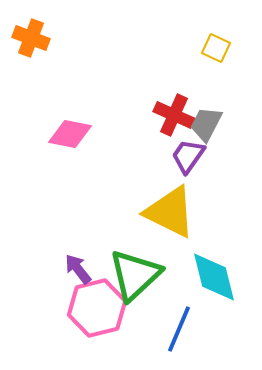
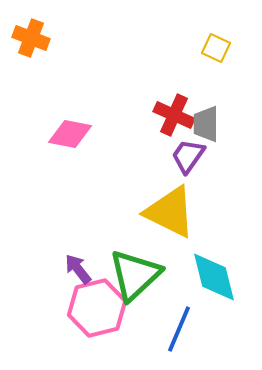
gray trapezoid: rotated 27 degrees counterclockwise
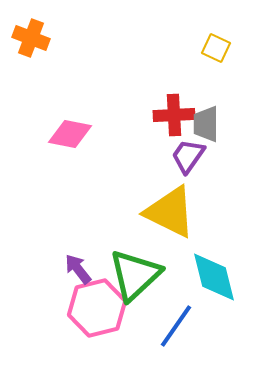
red cross: rotated 27 degrees counterclockwise
blue line: moved 3 px left, 3 px up; rotated 12 degrees clockwise
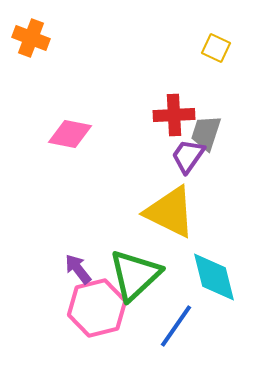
gray trapezoid: moved 9 px down; rotated 18 degrees clockwise
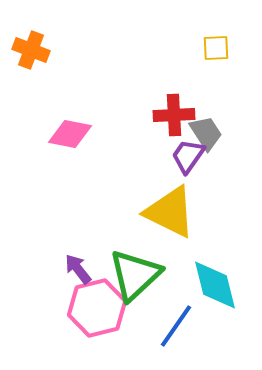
orange cross: moved 12 px down
yellow square: rotated 28 degrees counterclockwise
gray trapezoid: rotated 129 degrees clockwise
cyan diamond: moved 1 px right, 8 px down
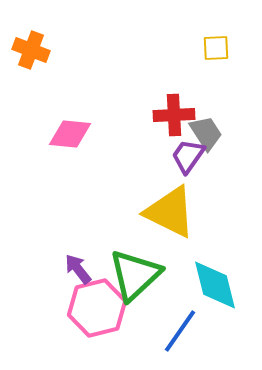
pink diamond: rotated 6 degrees counterclockwise
blue line: moved 4 px right, 5 px down
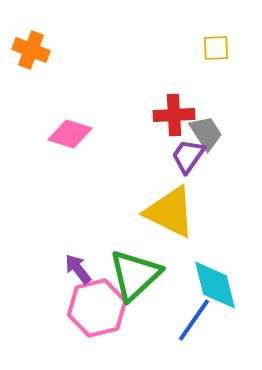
pink diamond: rotated 12 degrees clockwise
blue line: moved 14 px right, 11 px up
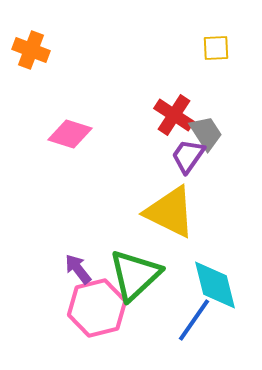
red cross: rotated 36 degrees clockwise
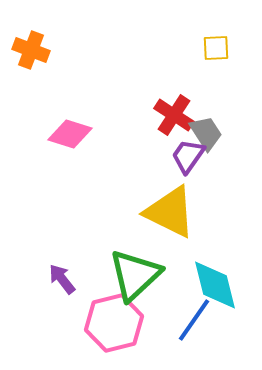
purple arrow: moved 16 px left, 10 px down
pink hexagon: moved 17 px right, 15 px down
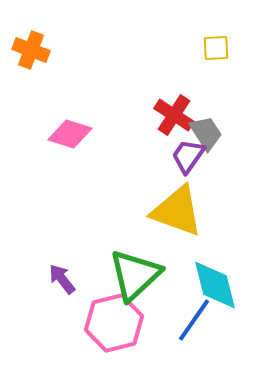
yellow triangle: moved 7 px right, 1 px up; rotated 6 degrees counterclockwise
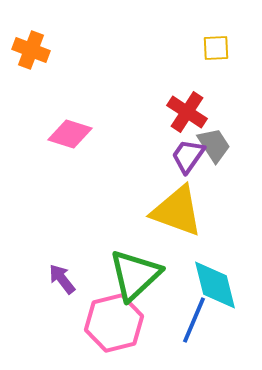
red cross: moved 13 px right, 3 px up
gray trapezoid: moved 8 px right, 12 px down
blue line: rotated 12 degrees counterclockwise
